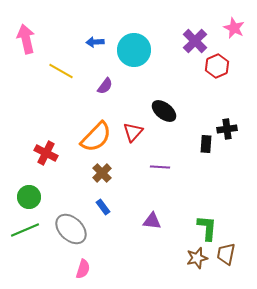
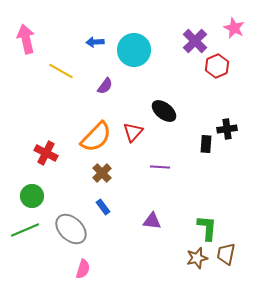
green circle: moved 3 px right, 1 px up
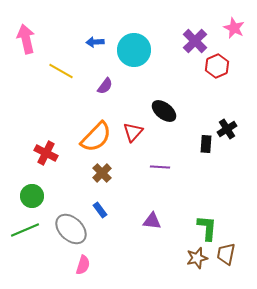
black cross: rotated 24 degrees counterclockwise
blue rectangle: moved 3 px left, 3 px down
pink semicircle: moved 4 px up
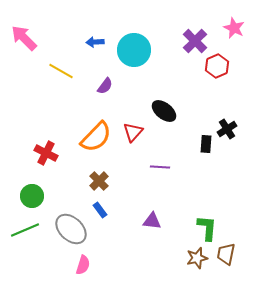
pink arrow: moved 2 px left, 1 px up; rotated 32 degrees counterclockwise
brown cross: moved 3 px left, 8 px down
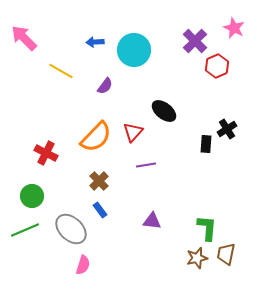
purple line: moved 14 px left, 2 px up; rotated 12 degrees counterclockwise
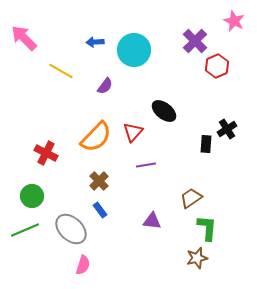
pink star: moved 7 px up
brown trapezoid: moved 35 px left, 56 px up; rotated 45 degrees clockwise
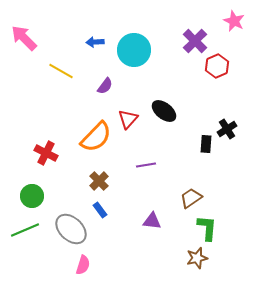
red triangle: moved 5 px left, 13 px up
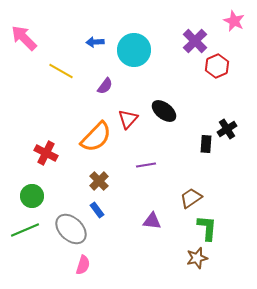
blue rectangle: moved 3 px left
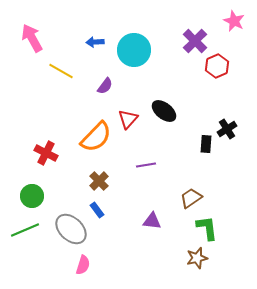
pink arrow: moved 8 px right; rotated 16 degrees clockwise
green L-shape: rotated 12 degrees counterclockwise
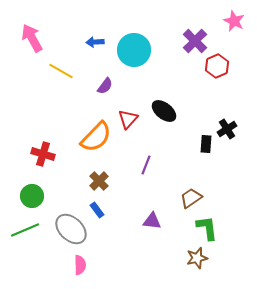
red cross: moved 3 px left, 1 px down; rotated 10 degrees counterclockwise
purple line: rotated 60 degrees counterclockwise
pink semicircle: moved 3 px left; rotated 18 degrees counterclockwise
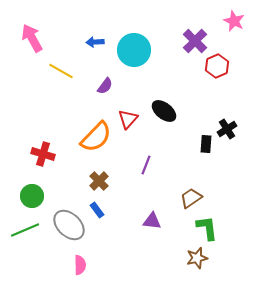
gray ellipse: moved 2 px left, 4 px up
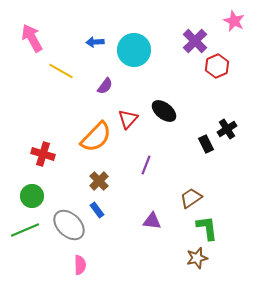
black rectangle: rotated 30 degrees counterclockwise
